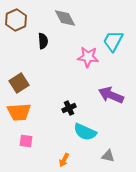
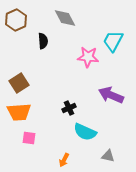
pink square: moved 3 px right, 3 px up
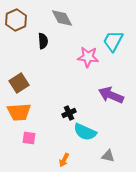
gray diamond: moved 3 px left
black cross: moved 5 px down
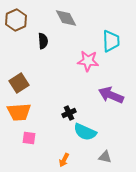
gray diamond: moved 4 px right
cyan trapezoid: moved 2 px left; rotated 150 degrees clockwise
pink star: moved 4 px down
gray triangle: moved 3 px left, 1 px down
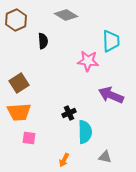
gray diamond: moved 3 px up; rotated 30 degrees counterclockwise
cyan semicircle: rotated 115 degrees counterclockwise
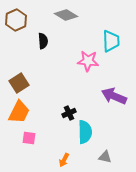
purple arrow: moved 3 px right, 1 px down
orange trapezoid: rotated 60 degrees counterclockwise
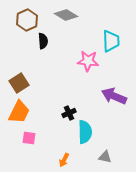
brown hexagon: moved 11 px right
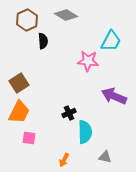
cyan trapezoid: rotated 30 degrees clockwise
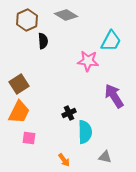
brown square: moved 1 px down
purple arrow: rotated 35 degrees clockwise
orange arrow: rotated 64 degrees counterclockwise
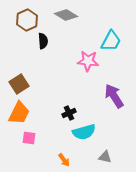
orange trapezoid: moved 1 px down
cyan semicircle: moved 1 px left; rotated 75 degrees clockwise
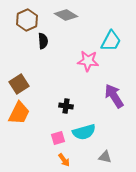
black cross: moved 3 px left, 7 px up; rotated 32 degrees clockwise
pink square: moved 29 px right; rotated 24 degrees counterclockwise
